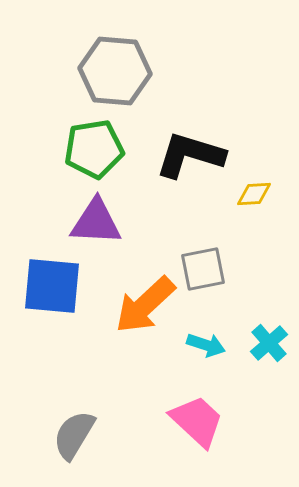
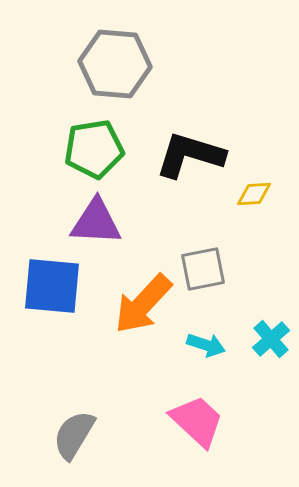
gray hexagon: moved 7 px up
orange arrow: moved 2 px left, 1 px up; rotated 4 degrees counterclockwise
cyan cross: moved 2 px right, 4 px up
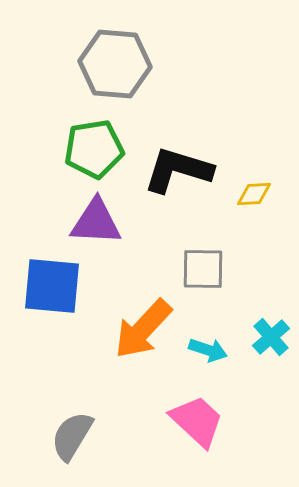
black L-shape: moved 12 px left, 15 px down
gray square: rotated 12 degrees clockwise
orange arrow: moved 25 px down
cyan cross: moved 2 px up
cyan arrow: moved 2 px right, 5 px down
gray semicircle: moved 2 px left, 1 px down
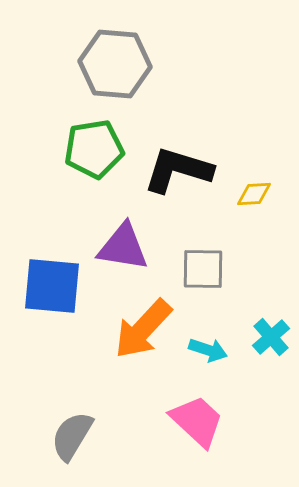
purple triangle: moved 27 px right, 25 px down; rotated 6 degrees clockwise
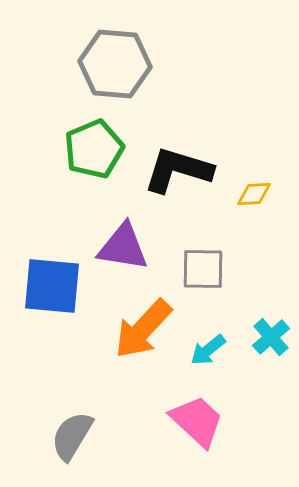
green pentagon: rotated 14 degrees counterclockwise
cyan arrow: rotated 123 degrees clockwise
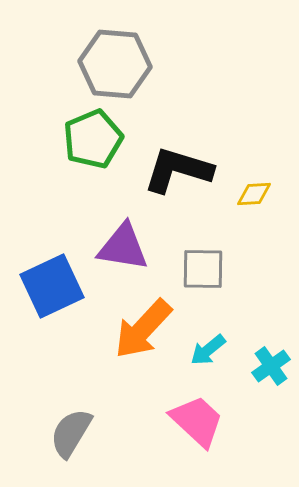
green pentagon: moved 1 px left, 10 px up
blue square: rotated 30 degrees counterclockwise
cyan cross: moved 29 px down; rotated 6 degrees clockwise
gray semicircle: moved 1 px left, 3 px up
